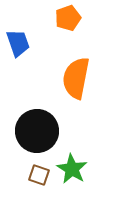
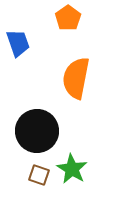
orange pentagon: rotated 15 degrees counterclockwise
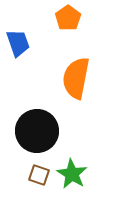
green star: moved 5 px down
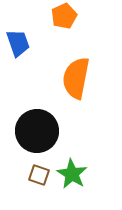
orange pentagon: moved 4 px left, 2 px up; rotated 10 degrees clockwise
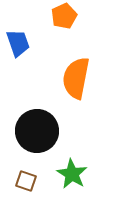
brown square: moved 13 px left, 6 px down
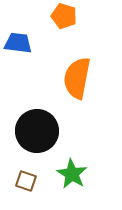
orange pentagon: rotated 30 degrees counterclockwise
blue trapezoid: rotated 64 degrees counterclockwise
orange semicircle: moved 1 px right
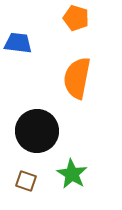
orange pentagon: moved 12 px right, 2 px down
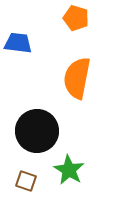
green star: moved 3 px left, 4 px up
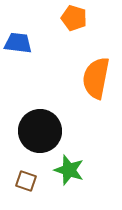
orange pentagon: moved 2 px left
orange semicircle: moved 19 px right
black circle: moved 3 px right
green star: rotated 12 degrees counterclockwise
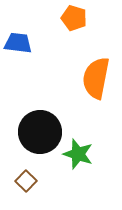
black circle: moved 1 px down
green star: moved 9 px right, 16 px up
brown square: rotated 25 degrees clockwise
